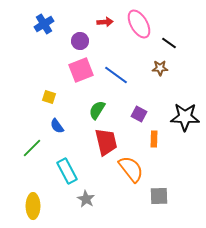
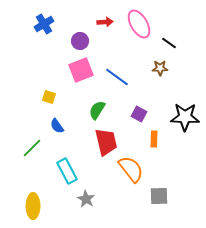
blue line: moved 1 px right, 2 px down
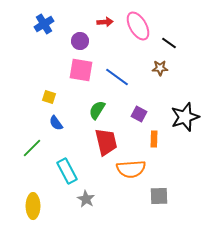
pink ellipse: moved 1 px left, 2 px down
pink square: rotated 30 degrees clockwise
black star: rotated 20 degrees counterclockwise
blue semicircle: moved 1 px left, 3 px up
orange semicircle: rotated 124 degrees clockwise
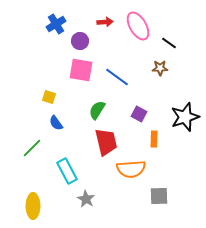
blue cross: moved 12 px right
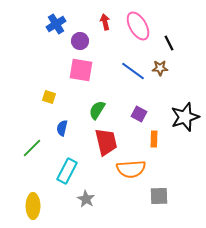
red arrow: rotated 98 degrees counterclockwise
black line: rotated 28 degrees clockwise
blue line: moved 16 px right, 6 px up
blue semicircle: moved 6 px right, 5 px down; rotated 49 degrees clockwise
cyan rectangle: rotated 55 degrees clockwise
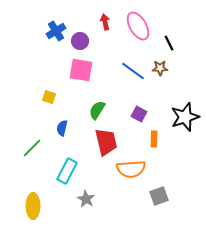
blue cross: moved 7 px down
gray square: rotated 18 degrees counterclockwise
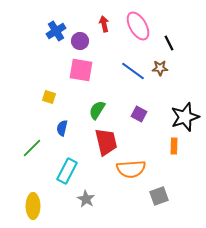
red arrow: moved 1 px left, 2 px down
orange rectangle: moved 20 px right, 7 px down
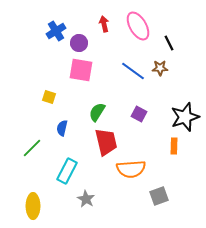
purple circle: moved 1 px left, 2 px down
green semicircle: moved 2 px down
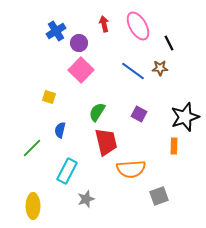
pink square: rotated 35 degrees clockwise
blue semicircle: moved 2 px left, 2 px down
gray star: rotated 24 degrees clockwise
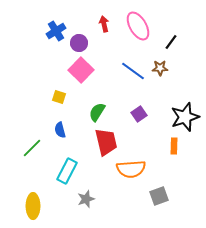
black line: moved 2 px right, 1 px up; rotated 63 degrees clockwise
yellow square: moved 10 px right
purple square: rotated 28 degrees clockwise
blue semicircle: rotated 28 degrees counterclockwise
